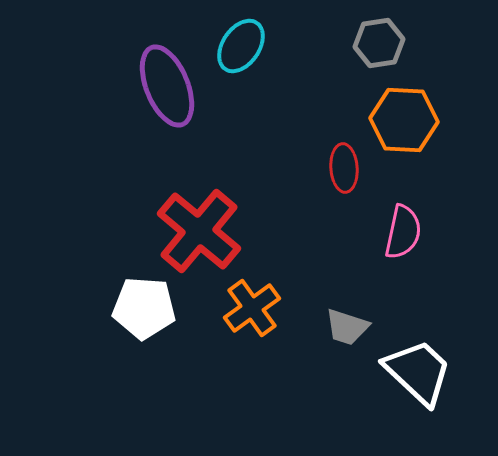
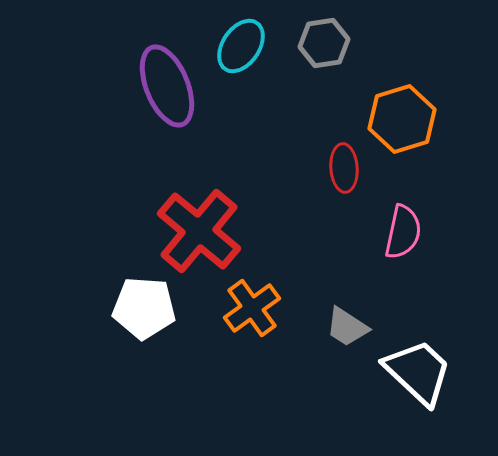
gray hexagon: moved 55 px left
orange hexagon: moved 2 px left, 1 px up; rotated 20 degrees counterclockwise
gray trapezoid: rotated 15 degrees clockwise
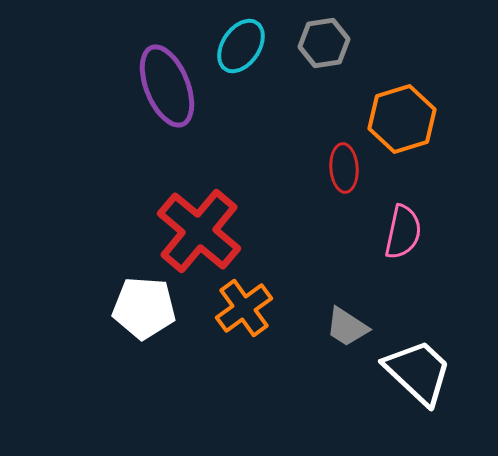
orange cross: moved 8 px left
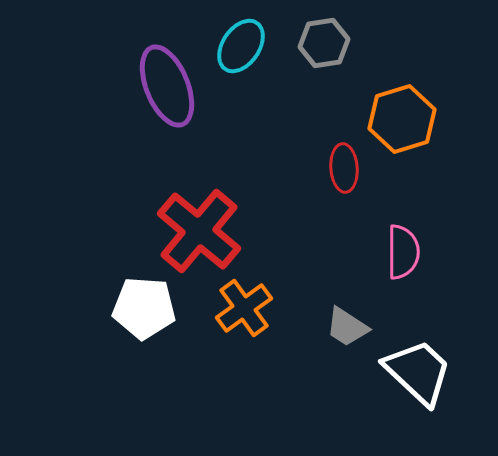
pink semicircle: moved 20 px down; rotated 12 degrees counterclockwise
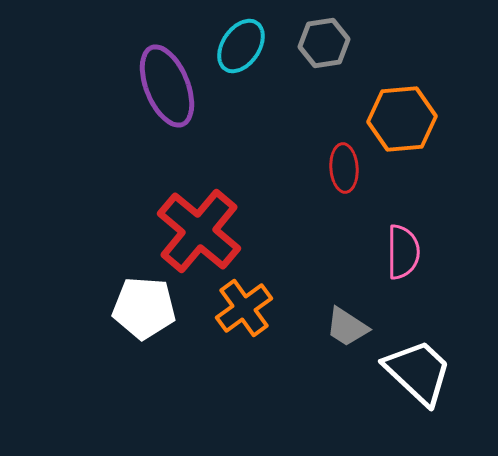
orange hexagon: rotated 12 degrees clockwise
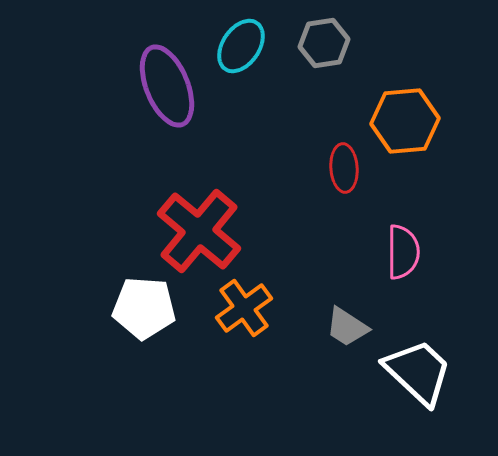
orange hexagon: moved 3 px right, 2 px down
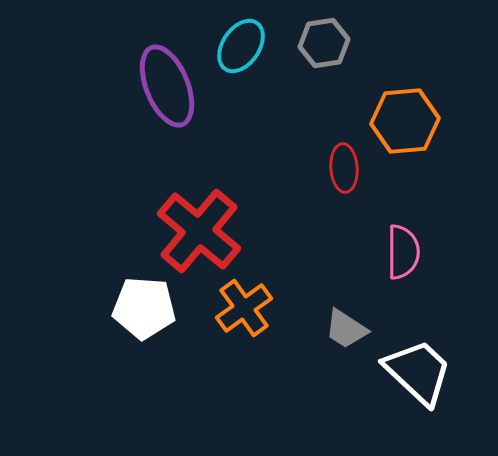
gray trapezoid: moved 1 px left, 2 px down
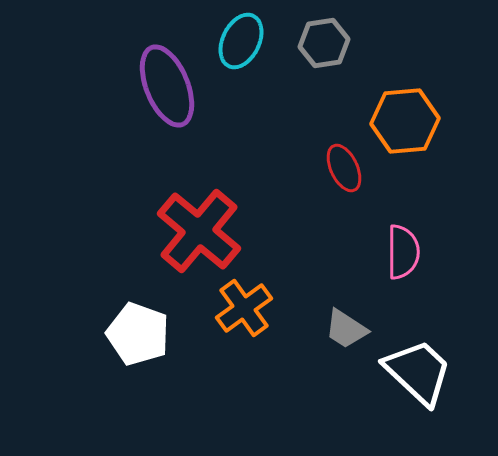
cyan ellipse: moved 5 px up; rotated 8 degrees counterclockwise
red ellipse: rotated 21 degrees counterclockwise
white pentagon: moved 6 px left, 26 px down; rotated 16 degrees clockwise
